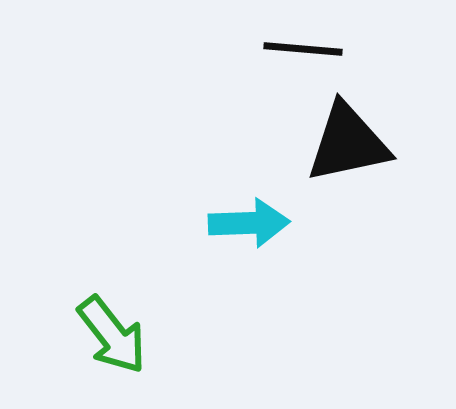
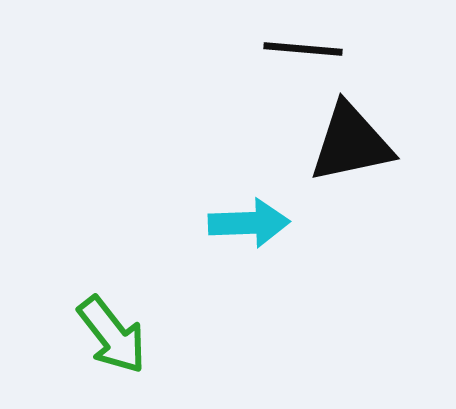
black triangle: moved 3 px right
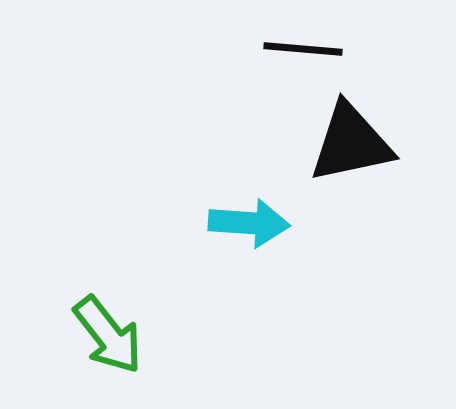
cyan arrow: rotated 6 degrees clockwise
green arrow: moved 4 px left
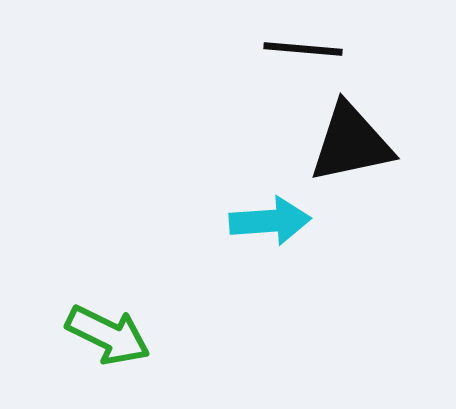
cyan arrow: moved 21 px right, 2 px up; rotated 8 degrees counterclockwise
green arrow: rotated 26 degrees counterclockwise
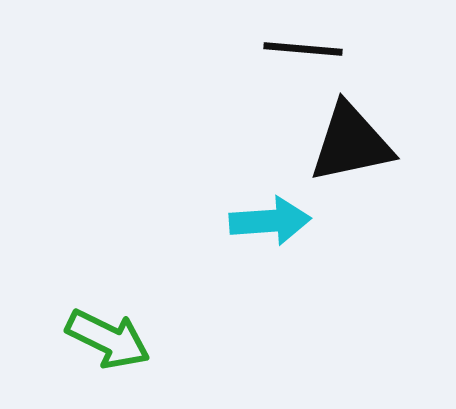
green arrow: moved 4 px down
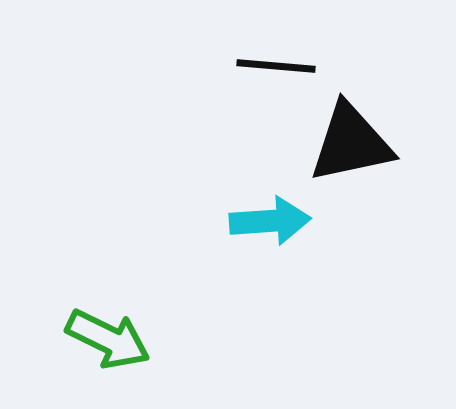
black line: moved 27 px left, 17 px down
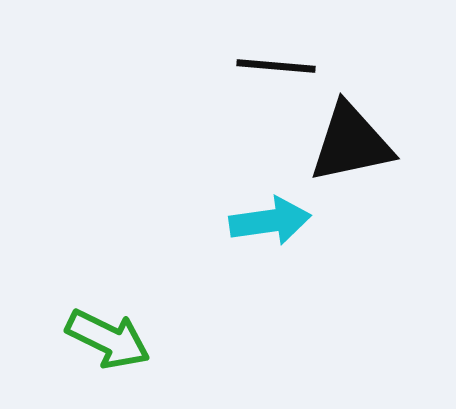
cyan arrow: rotated 4 degrees counterclockwise
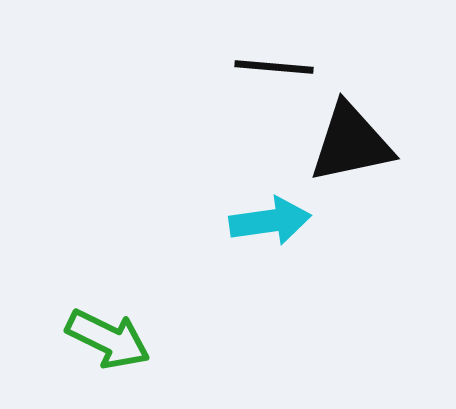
black line: moved 2 px left, 1 px down
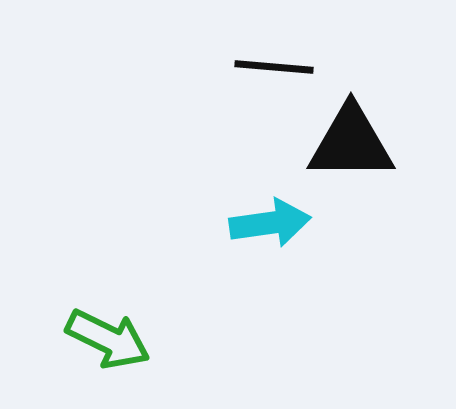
black triangle: rotated 12 degrees clockwise
cyan arrow: moved 2 px down
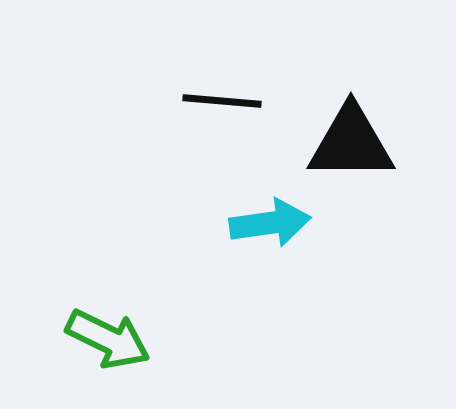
black line: moved 52 px left, 34 px down
